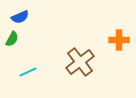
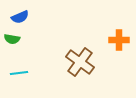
green semicircle: rotated 70 degrees clockwise
brown cross: rotated 16 degrees counterclockwise
cyan line: moved 9 px left, 1 px down; rotated 18 degrees clockwise
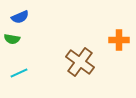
cyan line: rotated 18 degrees counterclockwise
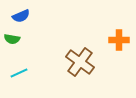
blue semicircle: moved 1 px right, 1 px up
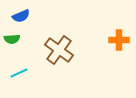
green semicircle: rotated 14 degrees counterclockwise
brown cross: moved 21 px left, 12 px up
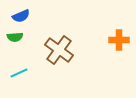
green semicircle: moved 3 px right, 2 px up
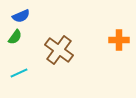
green semicircle: rotated 49 degrees counterclockwise
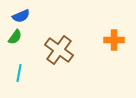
orange cross: moved 5 px left
cyan line: rotated 54 degrees counterclockwise
